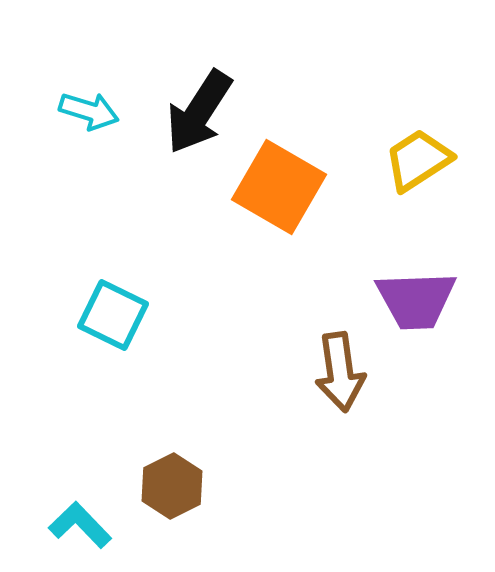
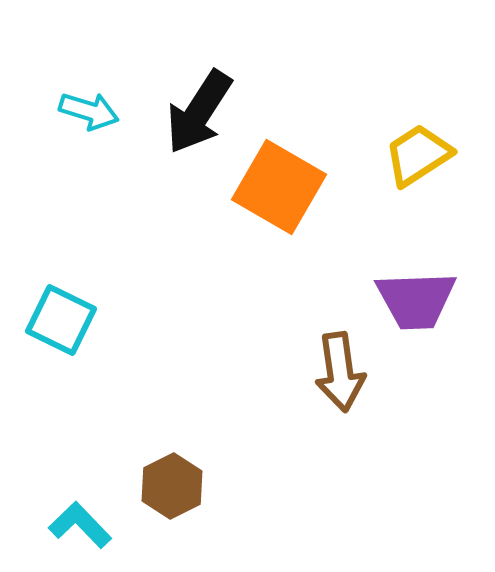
yellow trapezoid: moved 5 px up
cyan square: moved 52 px left, 5 px down
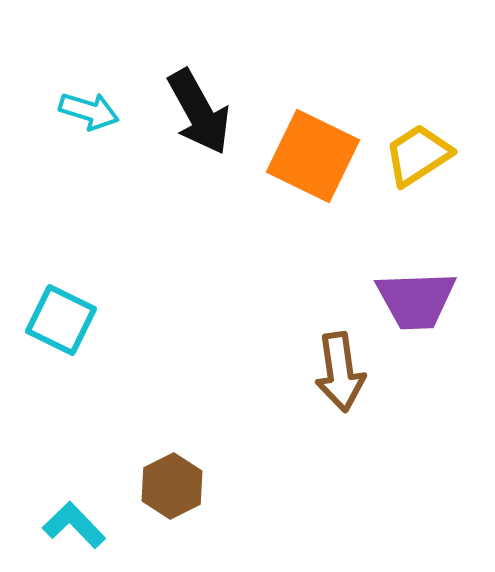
black arrow: rotated 62 degrees counterclockwise
orange square: moved 34 px right, 31 px up; rotated 4 degrees counterclockwise
cyan L-shape: moved 6 px left
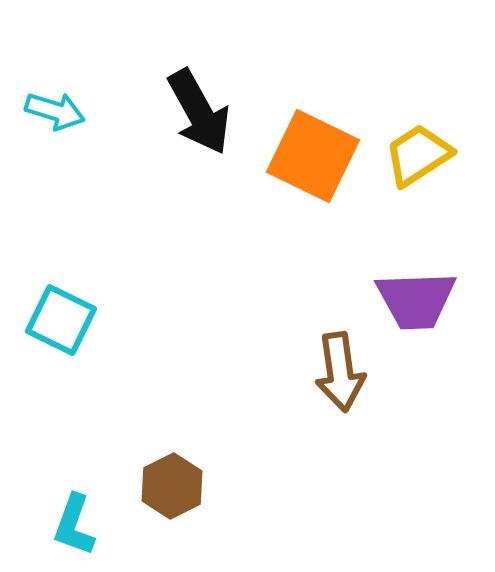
cyan arrow: moved 34 px left
cyan L-shape: rotated 116 degrees counterclockwise
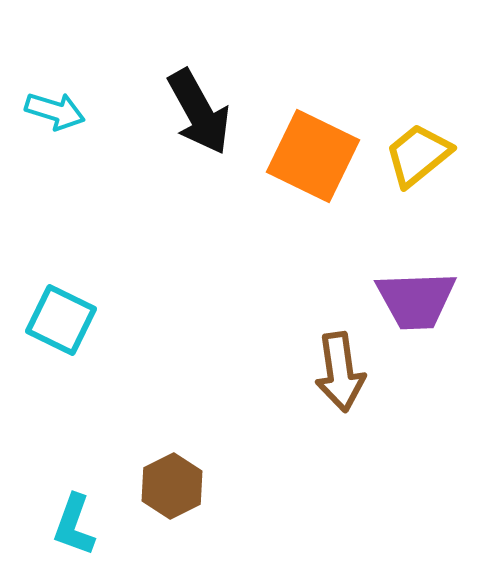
yellow trapezoid: rotated 6 degrees counterclockwise
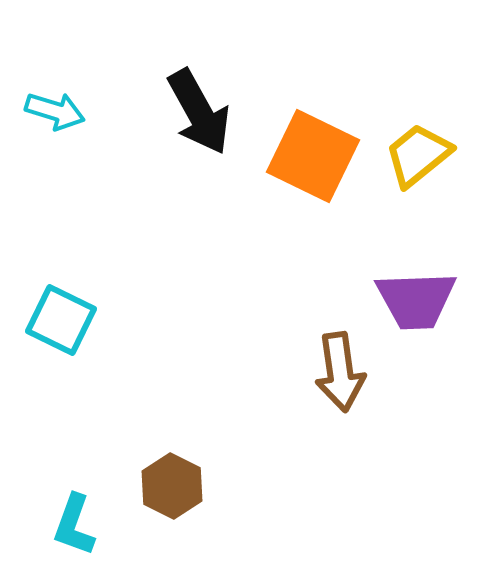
brown hexagon: rotated 6 degrees counterclockwise
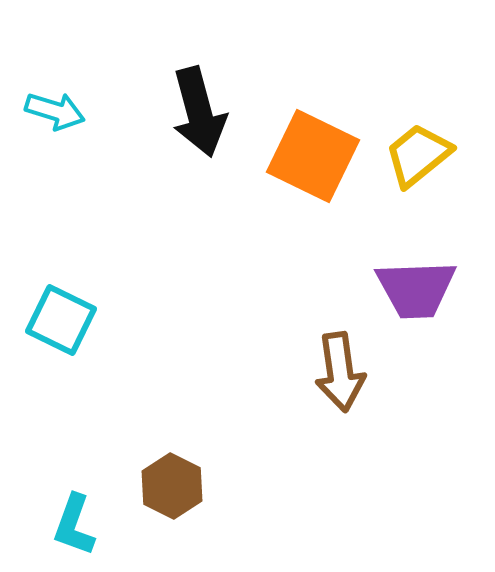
black arrow: rotated 14 degrees clockwise
purple trapezoid: moved 11 px up
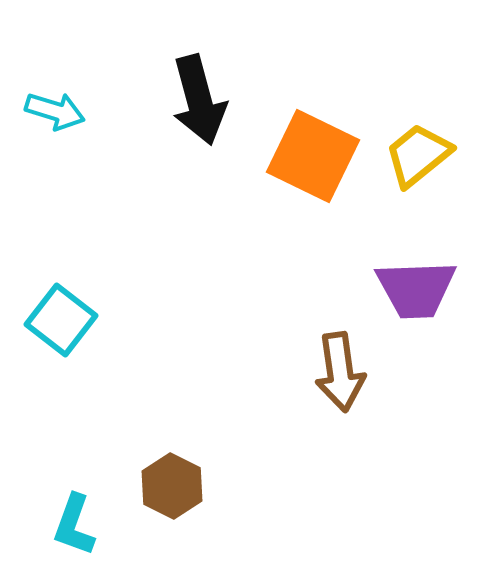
black arrow: moved 12 px up
cyan square: rotated 12 degrees clockwise
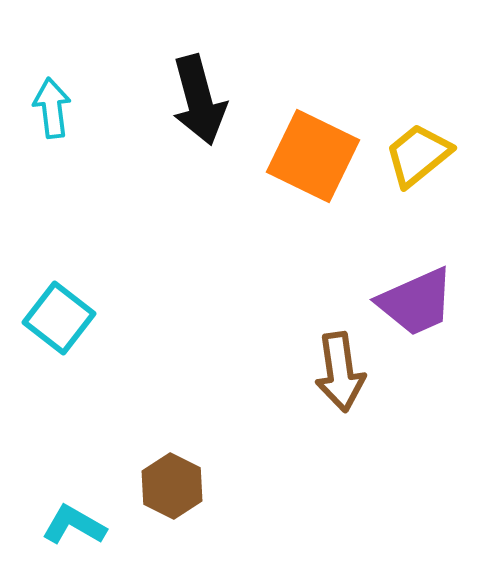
cyan arrow: moved 3 px left, 3 px up; rotated 114 degrees counterclockwise
purple trapezoid: moved 13 px down; rotated 22 degrees counterclockwise
cyan square: moved 2 px left, 2 px up
cyan L-shape: rotated 100 degrees clockwise
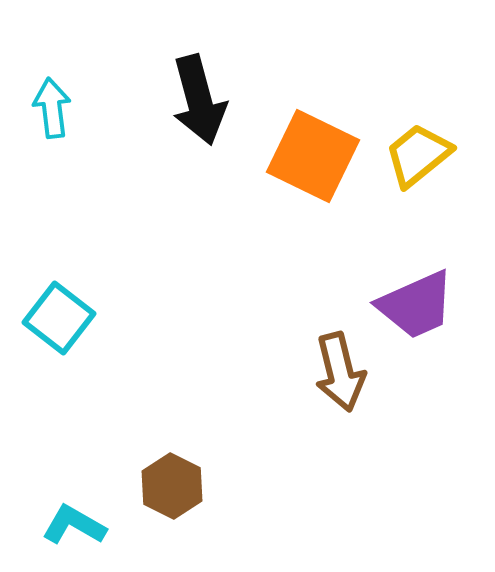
purple trapezoid: moved 3 px down
brown arrow: rotated 6 degrees counterclockwise
